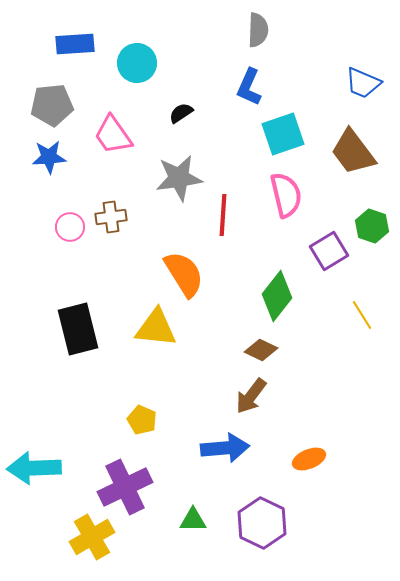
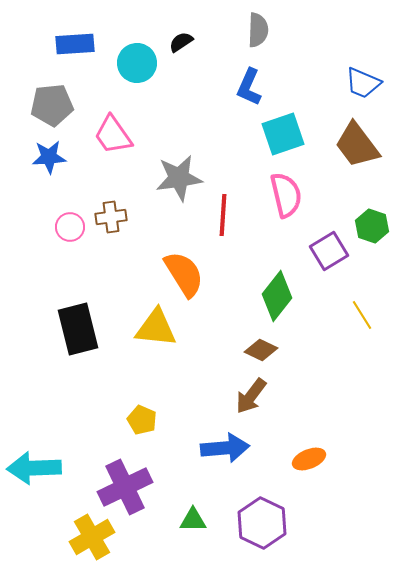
black semicircle: moved 71 px up
brown trapezoid: moved 4 px right, 7 px up
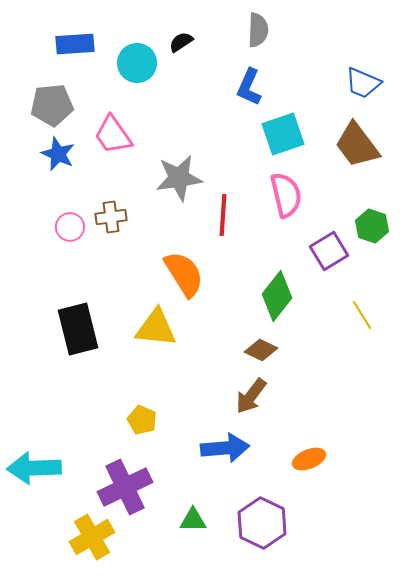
blue star: moved 9 px right, 3 px up; rotated 28 degrees clockwise
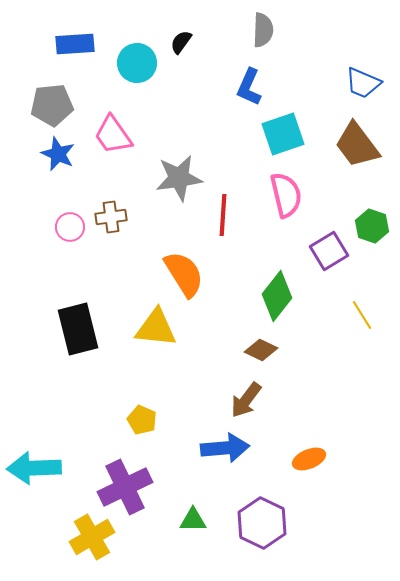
gray semicircle: moved 5 px right
black semicircle: rotated 20 degrees counterclockwise
brown arrow: moved 5 px left, 4 px down
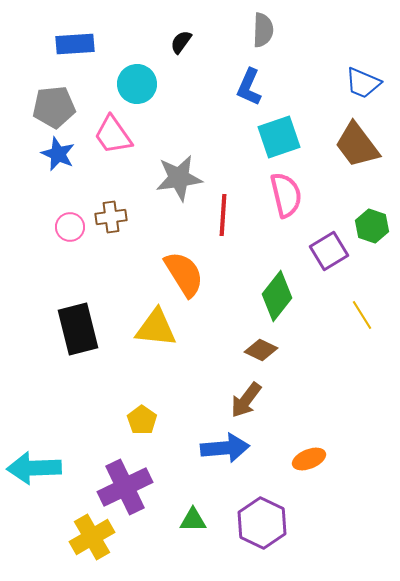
cyan circle: moved 21 px down
gray pentagon: moved 2 px right, 2 px down
cyan square: moved 4 px left, 3 px down
yellow pentagon: rotated 12 degrees clockwise
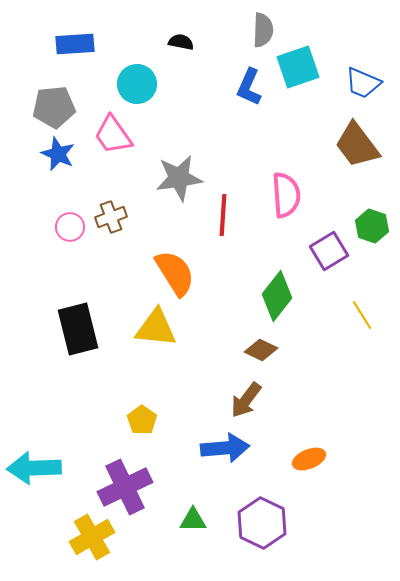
black semicircle: rotated 65 degrees clockwise
cyan square: moved 19 px right, 70 px up
pink semicircle: rotated 9 degrees clockwise
brown cross: rotated 12 degrees counterclockwise
orange semicircle: moved 9 px left, 1 px up
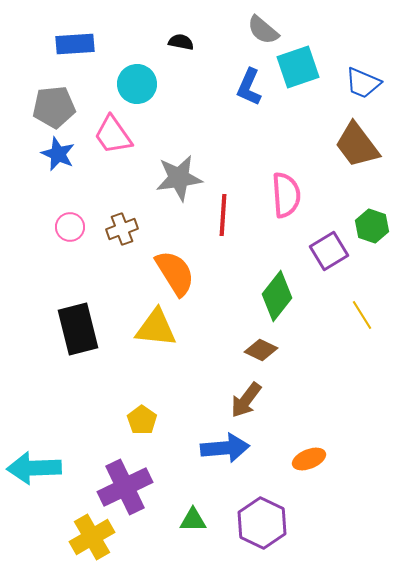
gray semicircle: rotated 128 degrees clockwise
brown cross: moved 11 px right, 12 px down
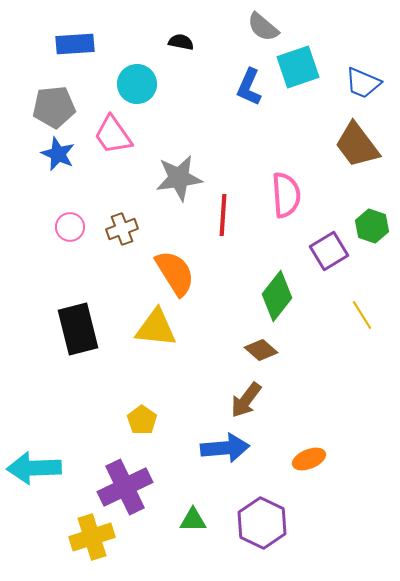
gray semicircle: moved 3 px up
brown diamond: rotated 16 degrees clockwise
yellow cross: rotated 12 degrees clockwise
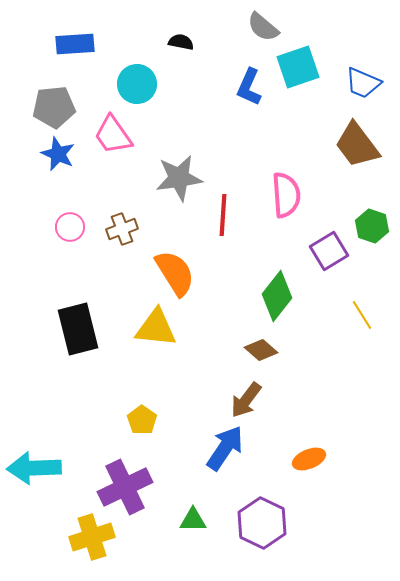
blue arrow: rotated 51 degrees counterclockwise
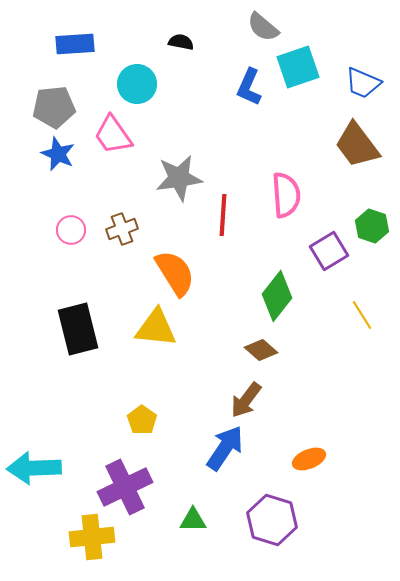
pink circle: moved 1 px right, 3 px down
purple hexagon: moved 10 px right, 3 px up; rotated 9 degrees counterclockwise
yellow cross: rotated 12 degrees clockwise
